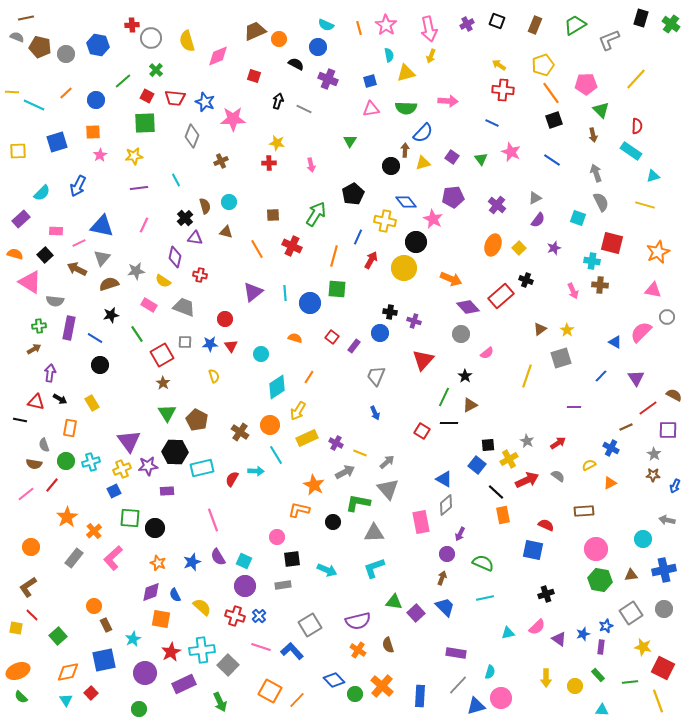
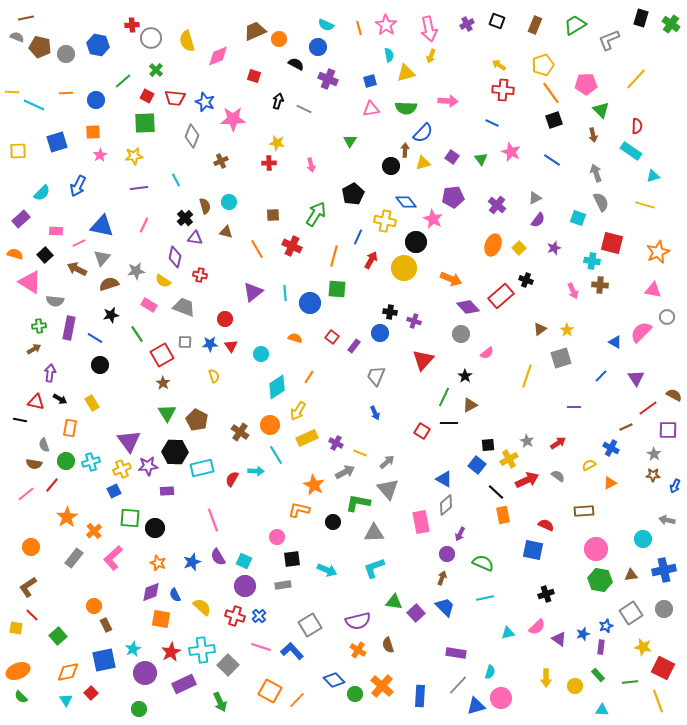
orange line at (66, 93): rotated 40 degrees clockwise
cyan star at (133, 639): moved 10 px down
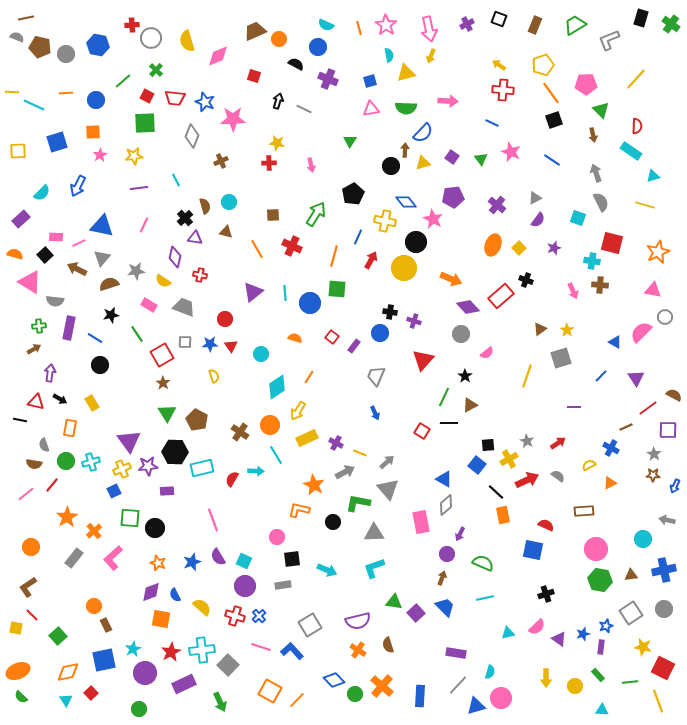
black square at (497, 21): moved 2 px right, 2 px up
pink rectangle at (56, 231): moved 6 px down
gray circle at (667, 317): moved 2 px left
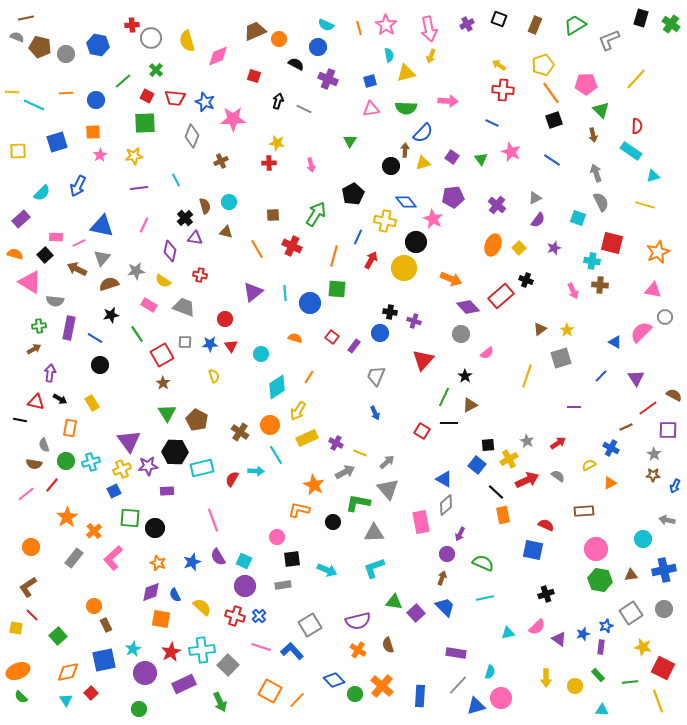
purple diamond at (175, 257): moved 5 px left, 6 px up
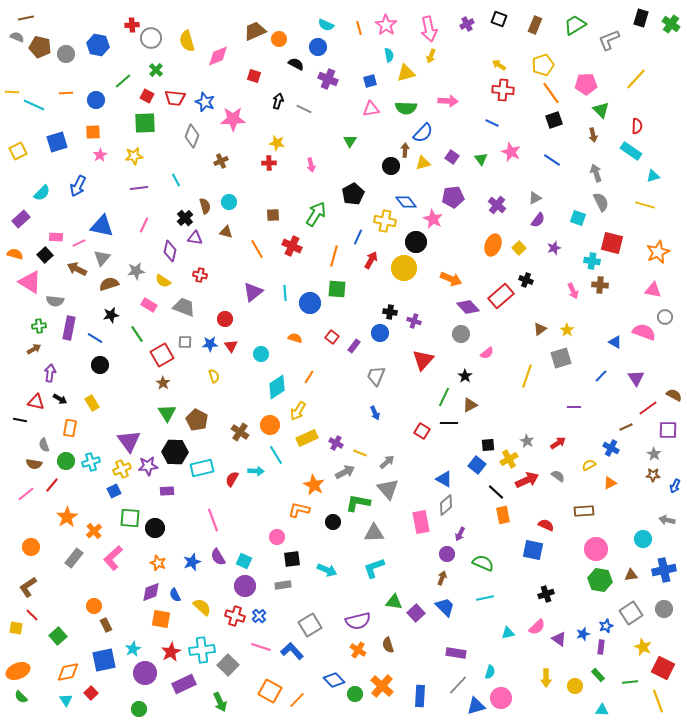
yellow square at (18, 151): rotated 24 degrees counterclockwise
pink semicircle at (641, 332): moved 3 px right; rotated 65 degrees clockwise
yellow star at (643, 647): rotated 12 degrees clockwise
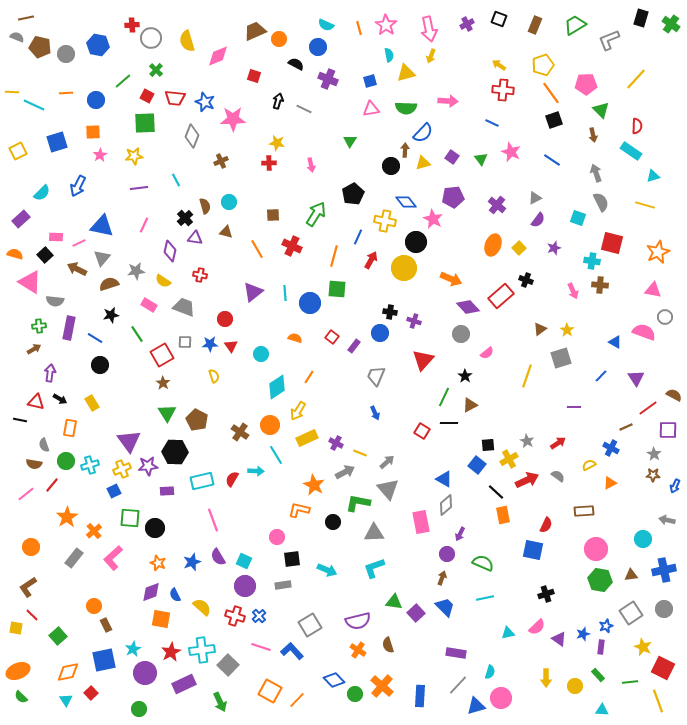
cyan cross at (91, 462): moved 1 px left, 3 px down
cyan rectangle at (202, 468): moved 13 px down
red semicircle at (546, 525): rotated 91 degrees clockwise
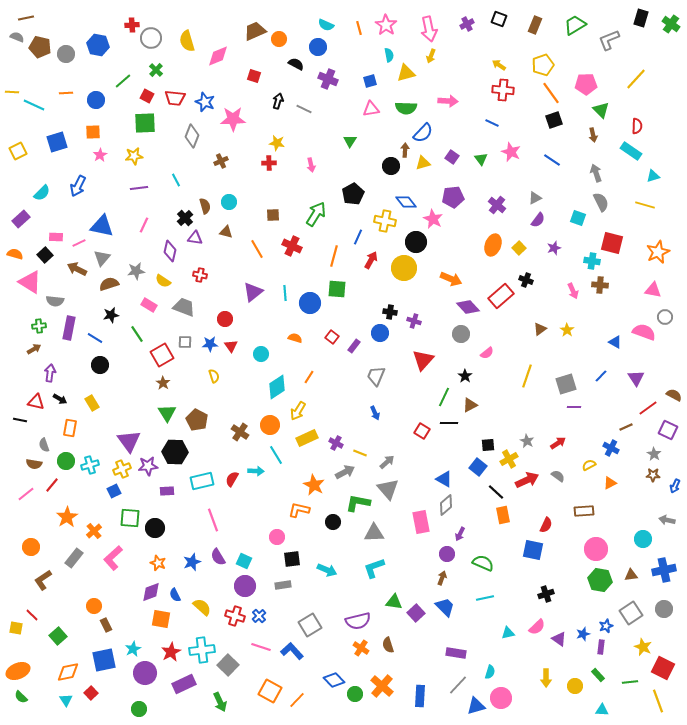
gray square at (561, 358): moved 5 px right, 26 px down
purple square at (668, 430): rotated 24 degrees clockwise
blue square at (477, 465): moved 1 px right, 2 px down
brown L-shape at (28, 587): moved 15 px right, 7 px up
orange cross at (358, 650): moved 3 px right, 2 px up
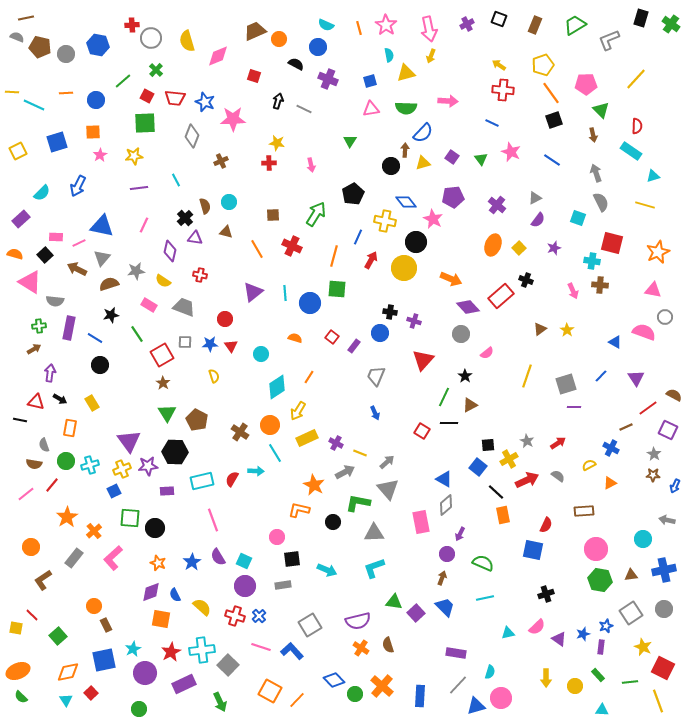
cyan line at (276, 455): moved 1 px left, 2 px up
blue star at (192, 562): rotated 12 degrees counterclockwise
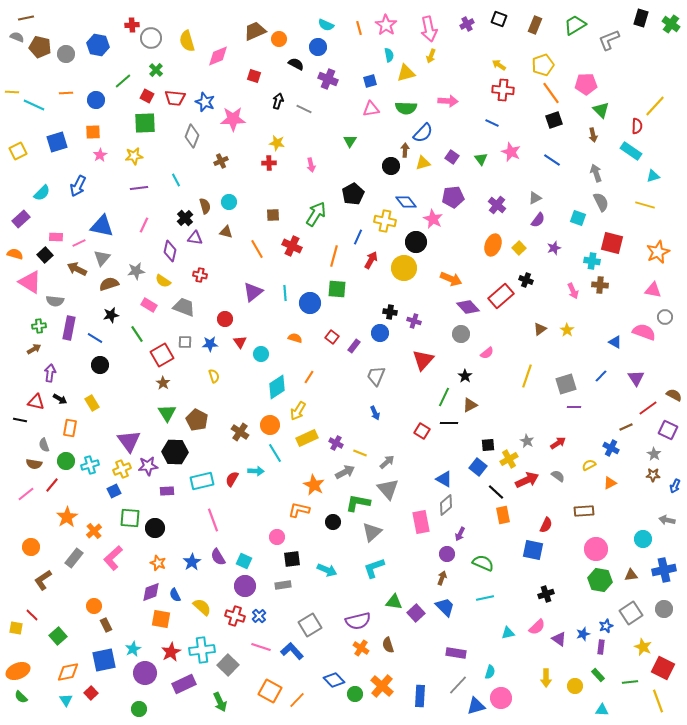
yellow line at (636, 79): moved 19 px right, 27 px down
red triangle at (231, 346): moved 9 px right, 4 px up
gray triangle at (374, 533): moved 2 px left, 1 px up; rotated 40 degrees counterclockwise
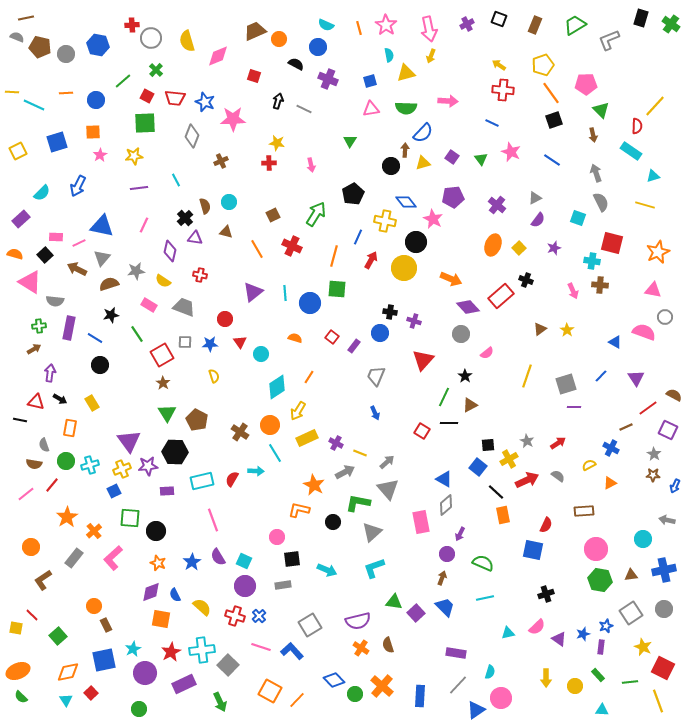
brown square at (273, 215): rotated 24 degrees counterclockwise
black circle at (155, 528): moved 1 px right, 3 px down
blue triangle at (476, 706): moved 4 px down; rotated 18 degrees counterclockwise
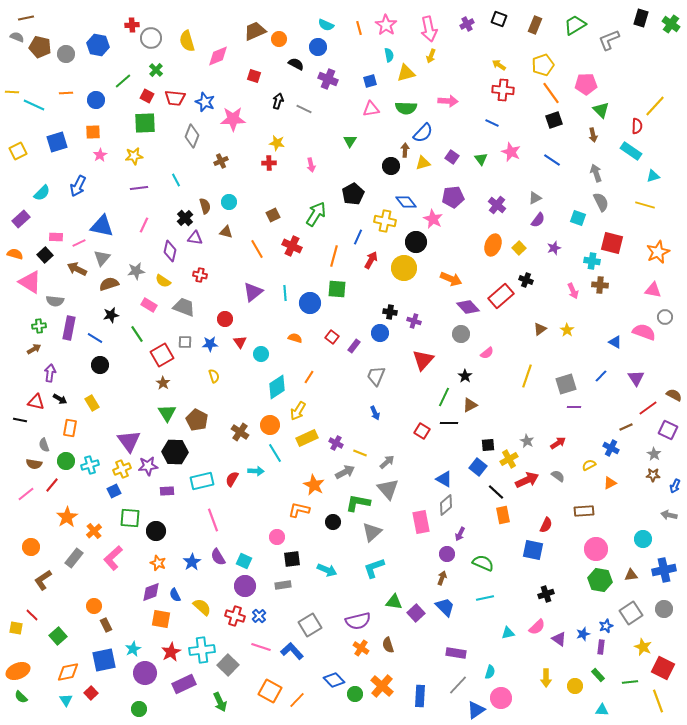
gray arrow at (667, 520): moved 2 px right, 5 px up
